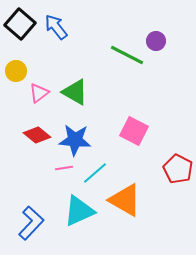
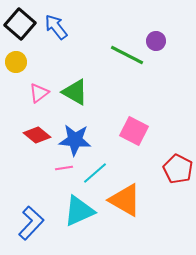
yellow circle: moved 9 px up
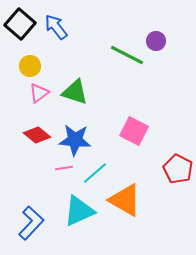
yellow circle: moved 14 px right, 4 px down
green triangle: rotated 12 degrees counterclockwise
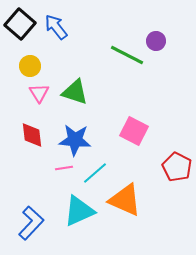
pink triangle: rotated 25 degrees counterclockwise
red diamond: moved 5 px left; rotated 44 degrees clockwise
red pentagon: moved 1 px left, 2 px up
orange triangle: rotated 6 degrees counterclockwise
